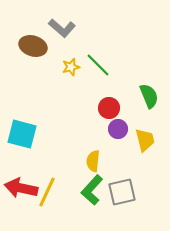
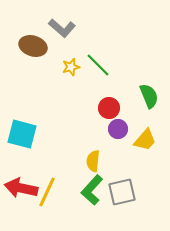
yellow trapezoid: rotated 55 degrees clockwise
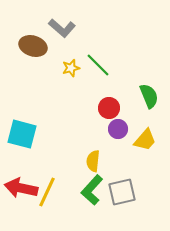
yellow star: moved 1 px down
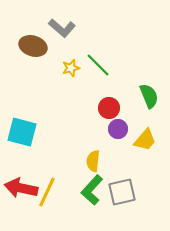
cyan square: moved 2 px up
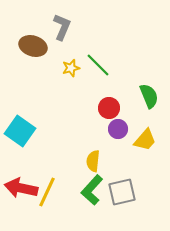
gray L-shape: moved 1 px up; rotated 108 degrees counterclockwise
cyan square: moved 2 px left, 1 px up; rotated 20 degrees clockwise
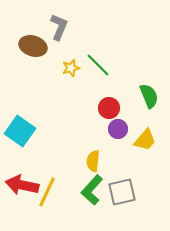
gray L-shape: moved 3 px left
red arrow: moved 1 px right, 3 px up
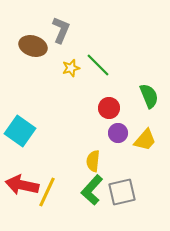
gray L-shape: moved 2 px right, 3 px down
purple circle: moved 4 px down
